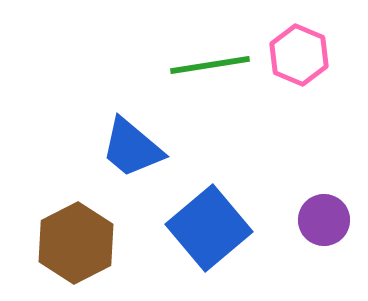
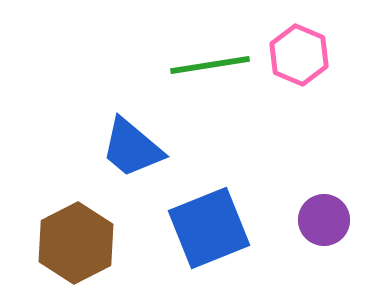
blue square: rotated 18 degrees clockwise
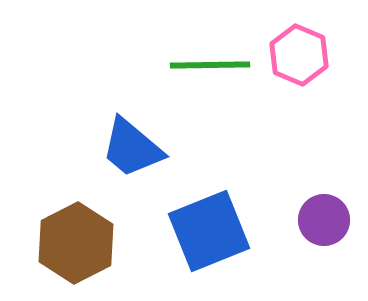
green line: rotated 8 degrees clockwise
blue square: moved 3 px down
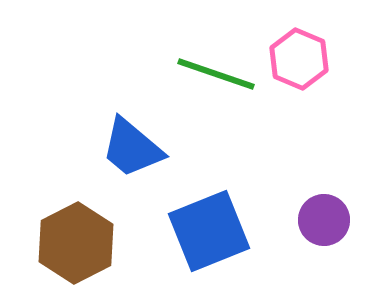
pink hexagon: moved 4 px down
green line: moved 6 px right, 9 px down; rotated 20 degrees clockwise
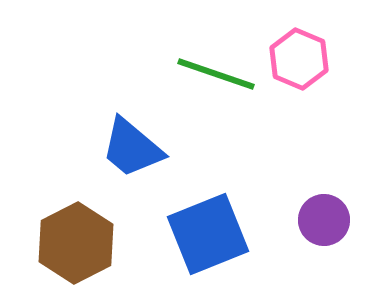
blue square: moved 1 px left, 3 px down
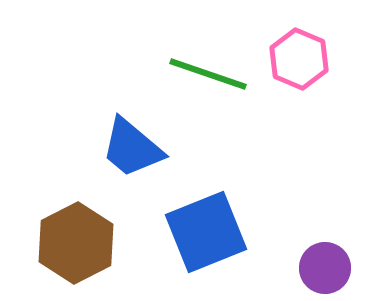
green line: moved 8 px left
purple circle: moved 1 px right, 48 px down
blue square: moved 2 px left, 2 px up
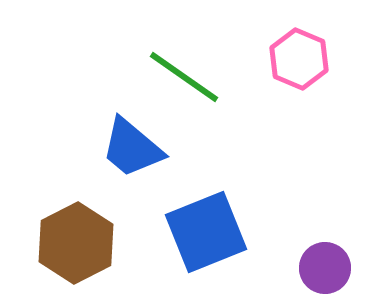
green line: moved 24 px left, 3 px down; rotated 16 degrees clockwise
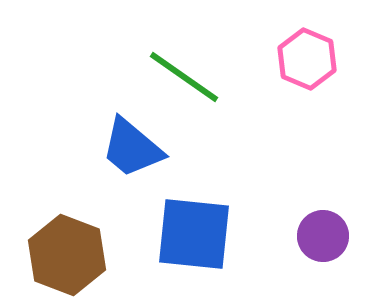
pink hexagon: moved 8 px right
blue square: moved 12 px left, 2 px down; rotated 28 degrees clockwise
brown hexagon: moved 9 px left, 12 px down; rotated 12 degrees counterclockwise
purple circle: moved 2 px left, 32 px up
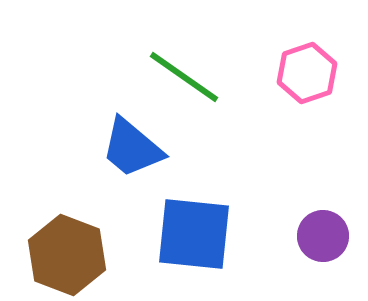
pink hexagon: moved 14 px down; rotated 18 degrees clockwise
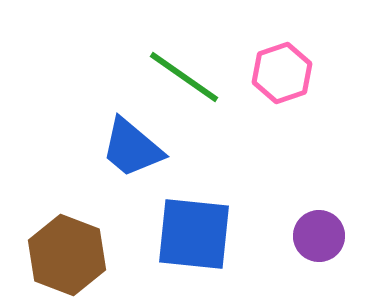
pink hexagon: moved 25 px left
purple circle: moved 4 px left
